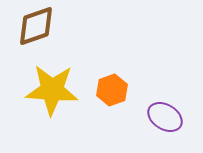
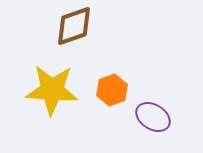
brown diamond: moved 38 px right
purple ellipse: moved 12 px left
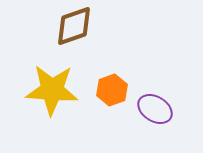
purple ellipse: moved 2 px right, 8 px up
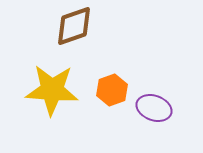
purple ellipse: moved 1 px left, 1 px up; rotated 12 degrees counterclockwise
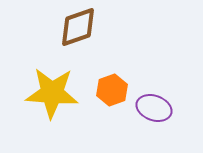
brown diamond: moved 4 px right, 1 px down
yellow star: moved 3 px down
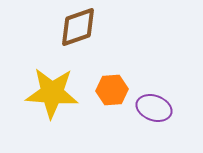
orange hexagon: rotated 16 degrees clockwise
